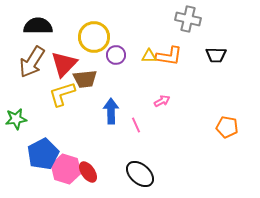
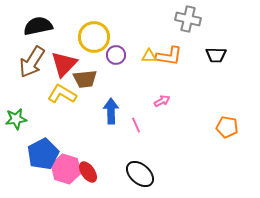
black semicircle: rotated 12 degrees counterclockwise
yellow L-shape: rotated 48 degrees clockwise
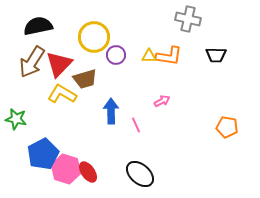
red triangle: moved 5 px left
brown trapezoid: rotated 10 degrees counterclockwise
green star: rotated 20 degrees clockwise
